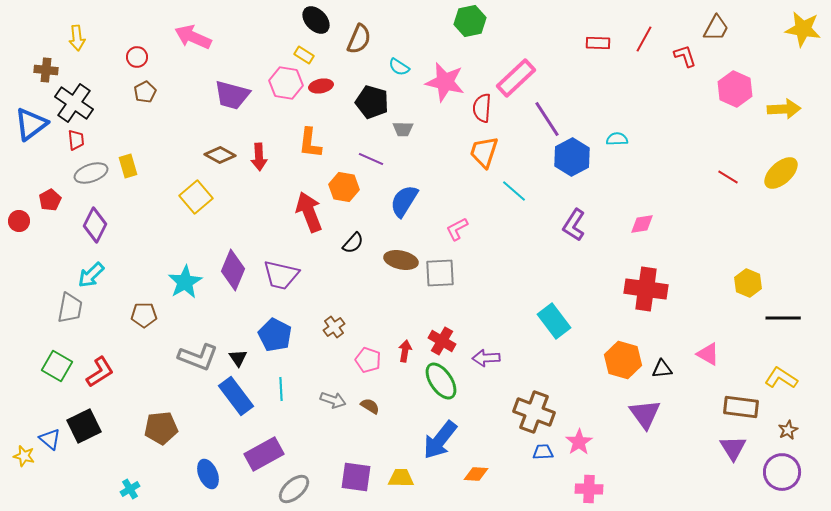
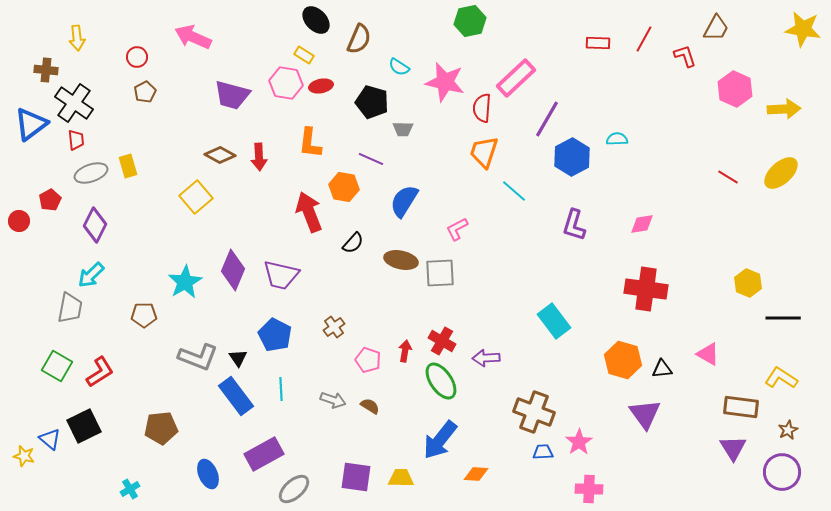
purple line at (547, 119): rotated 63 degrees clockwise
purple L-shape at (574, 225): rotated 16 degrees counterclockwise
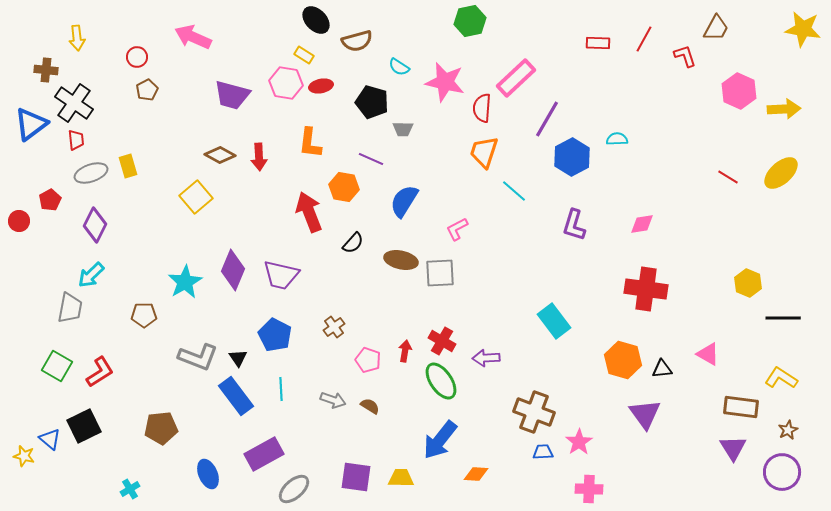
brown semicircle at (359, 39): moved 2 px left, 2 px down; rotated 52 degrees clockwise
pink hexagon at (735, 89): moved 4 px right, 2 px down
brown pentagon at (145, 92): moved 2 px right, 2 px up
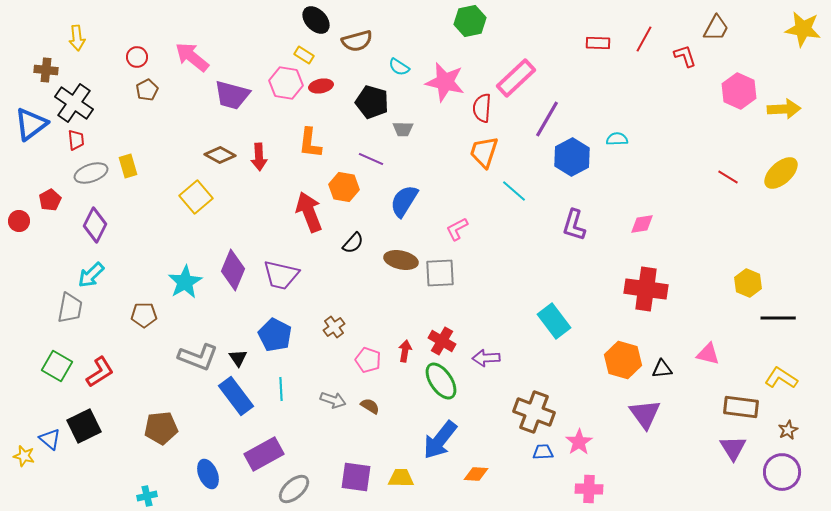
pink arrow at (193, 37): moved 1 px left, 20 px down; rotated 15 degrees clockwise
black line at (783, 318): moved 5 px left
pink triangle at (708, 354): rotated 15 degrees counterclockwise
cyan cross at (130, 489): moved 17 px right, 7 px down; rotated 18 degrees clockwise
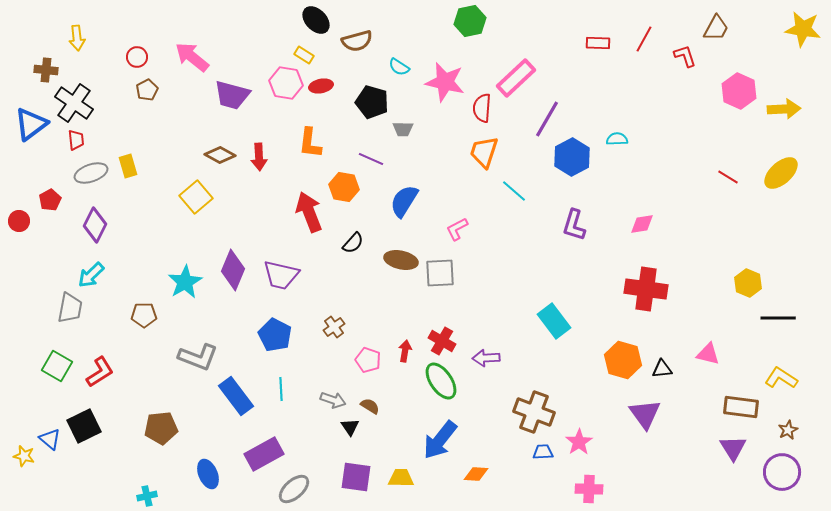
black triangle at (238, 358): moved 112 px right, 69 px down
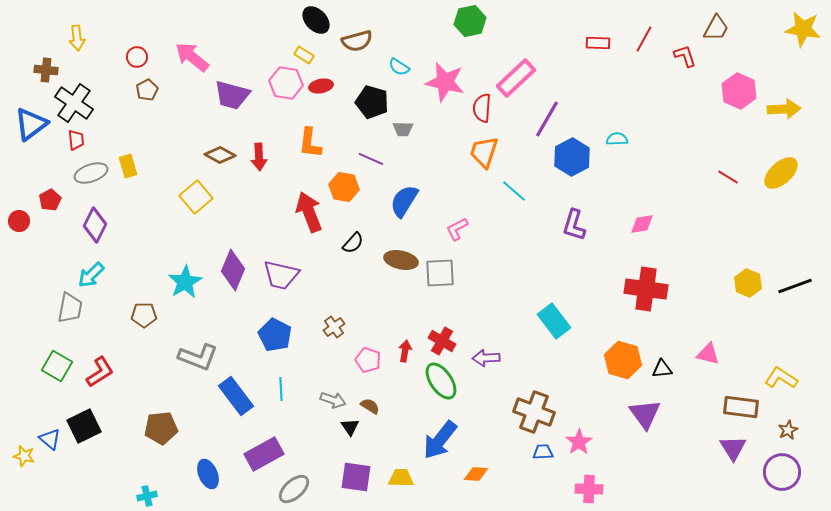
black line at (778, 318): moved 17 px right, 32 px up; rotated 20 degrees counterclockwise
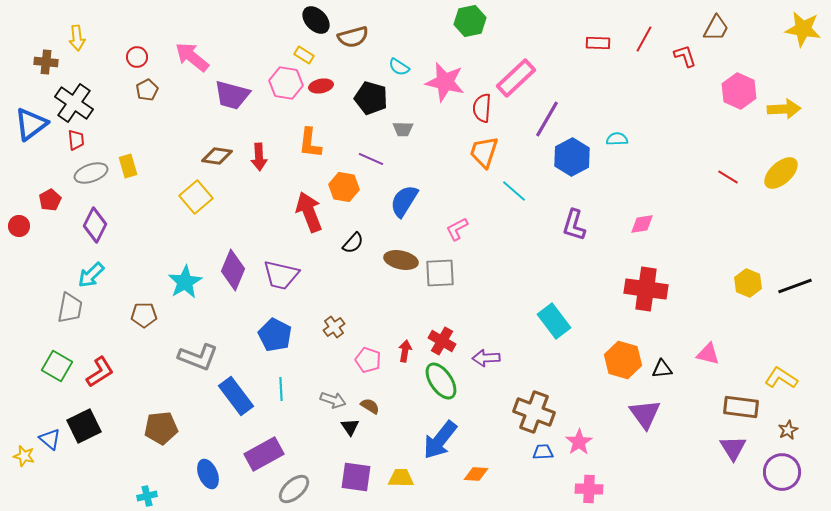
brown semicircle at (357, 41): moved 4 px left, 4 px up
brown cross at (46, 70): moved 8 px up
black pentagon at (372, 102): moved 1 px left, 4 px up
brown diamond at (220, 155): moved 3 px left, 1 px down; rotated 20 degrees counterclockwise
red circle at (19, 221): moved 5 px down
